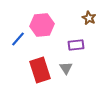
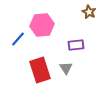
brown star: moved 6 px up
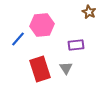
red rectangle: moved 1 px up
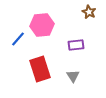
gray triangle: moved 7 px right, 8 px down
